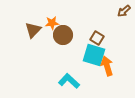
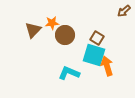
brown circle: moved 2 px right
cyan L-shape: moved 8 px up; rotated 20 degrees counterclockwise
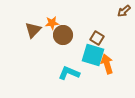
brown circle: moved 2 px left
cyan square: moved 1 px left
orange arrow: moved 2 px up
